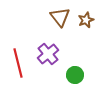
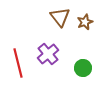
brown star: moved 1 px left, 2 px down
green circle: moved 8 px right, 7 px up
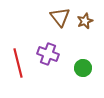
brown star: moved 1 px up
purple cross: rotated 30 degrees counterclockwise
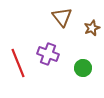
brown triangle: moved 2 px right
brown star: moved 7 px right, 7 px down
red line: rotated 8 degrees counterclockwise
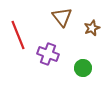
red line: moved 28 px up
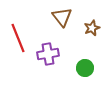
red line: moved 3 px down
purple cross: rotated 30 degrees counterclockwise
green circle: moved 2 px right
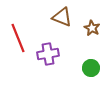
brown triangle: rotated 30 degrees counterclockwise
brown star: rotated 21 degrees counterclockwise
green circle: moved 6 px right
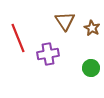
brown triangle: moved 3 px right, 4 px down; rotated 35 degrees clockwise
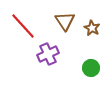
red line: moved 5 px right, 12 px up; rotated 20 degrees counterclockwise
purple cross: rotated 15 degrees counterclockwise
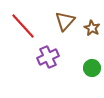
brown triangle: rotated 15 degrees clockwise
purple cross: moved 3 px down
green circle: moved 1 px right
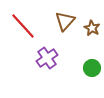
purple cross: moved 1 px left, 1 px down; rotated 10 degrees counterclockwise
